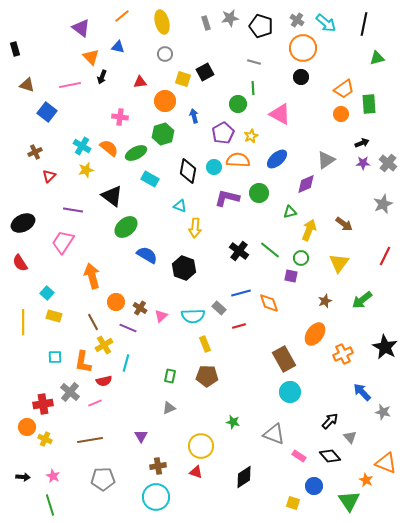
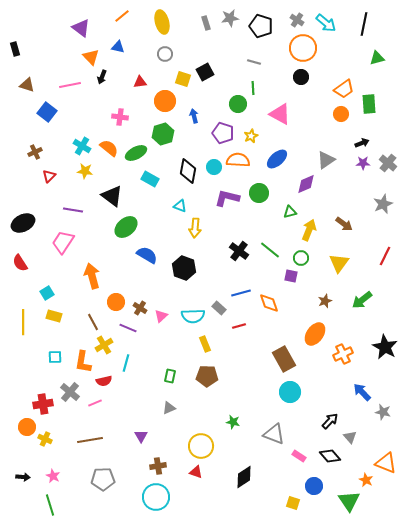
purple pentagon at (223, 133): rotated 25 degrees counterclockwise
yellow star at (86, 170): moved 1 px left, 1 px down; rotated 21 degrees clockwise
cyan square at (47, 293): rotated 16 degrees clockwise
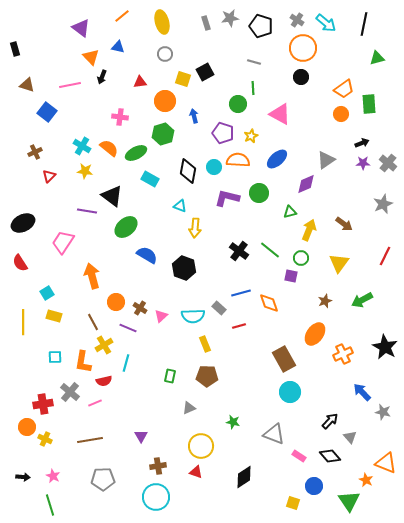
purple line at (73, 210): moved 14 px right, 1 px down
green arrow at (362, 300): rotated 10 degrees clockwise
gray triangle at (169, 408): moved 20 px right
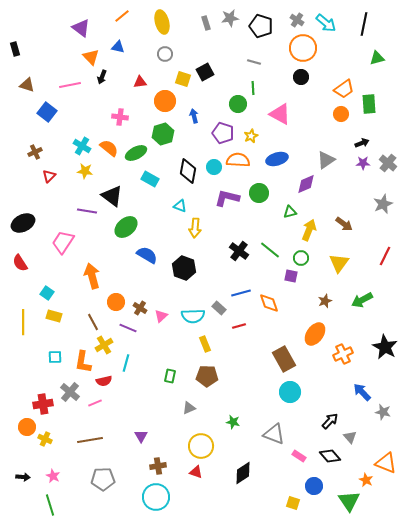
blue ellipse at (277, 159): rotated 25 degrees clockwise
cyan square at (47, 293): rotated 24 degrees counterclockwise
black diamond at (244, 477): moved 1 px left, 4 px up
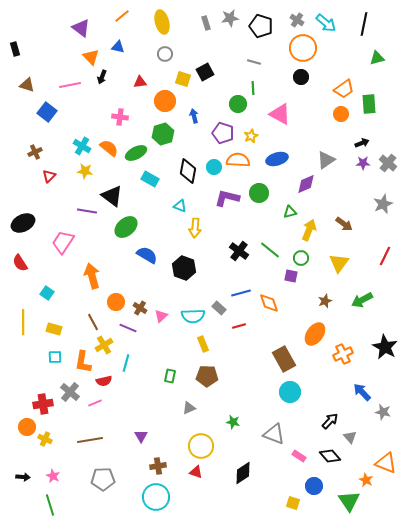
yellow rectangle at (54, 316): moved 13 px down
yellow rectangle at (205, 344): moved 2 px left
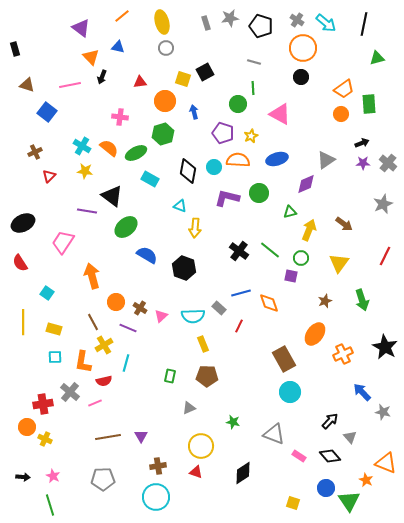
gray circle at (165, 54): moved 1 px right, 6 px up
blue arrow at (194, 116): moved 4 px up
green arrow at (362, 300): rotated 80 degrees counterclockwise
red line at (239, 326): rotated 48 degrees counterclockwise
brown line at (90, 440): moved 18 px right, 3 px up
blue circle at (314, 486): moved 12 px right, 2 px down
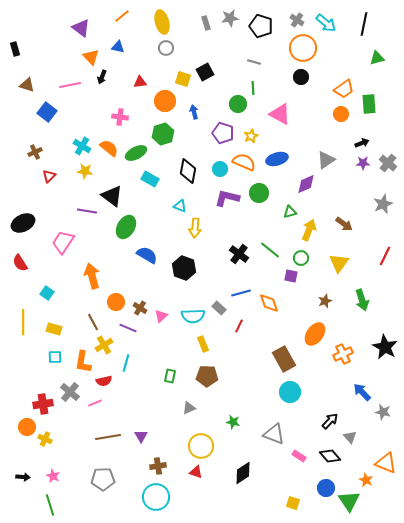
orange semicircle at (238, 160): moved 6 px right, 2 px down; rotated 20 degrees clockwise
cyan circle at (214, 167): moved 6 px right, 2 px down
green ellipse at (126, 227): rotated 20 degrees counterclockwise
black cross at (239, 251): moved 3 px down
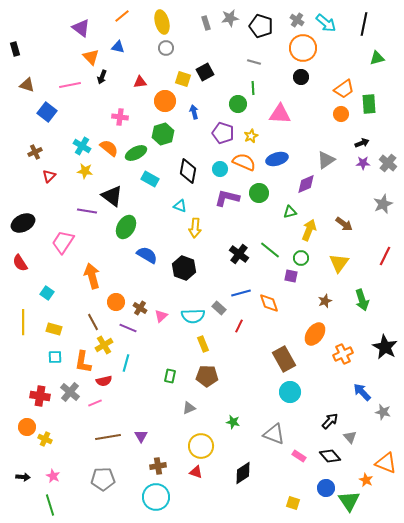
pink triangle at (280, 114): rotated 25 degrees counterclockwise
red cross at (43, 404): moved 3 px left, 8 px up; rotated 18 degrees clockwise
